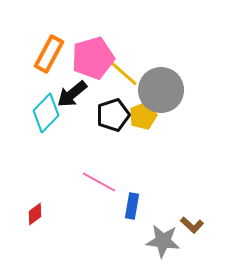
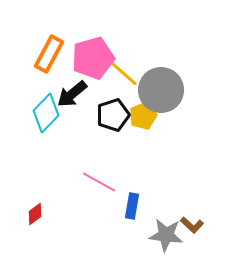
gray star: moved 3 px right, 6 px up
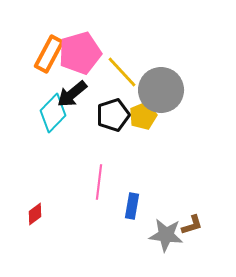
pink pentagon: moved 13 px left, 5 px up
yellow line: rotated 6 degrees clockwise
cyan diamond: moved 7 px right
pink line: rotated 68 degrees clockwise
brown L-shape: rotated 60 degrees counterclockwise
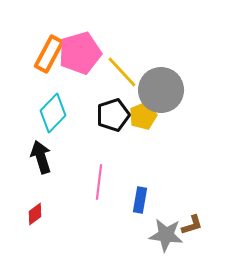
black arrow: moved 31 px left, 63 px down; rotated 112 degrees clockwise
blue rectangle: moved 8 px right, 6 px up
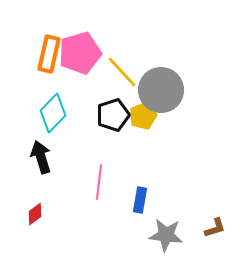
orange rectangle: rotated 15 degrees counterclockwise
brown L-shape: moved 23 px right, 3 px down
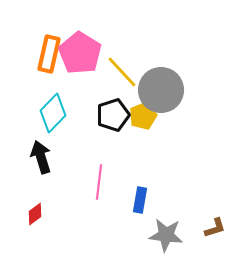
pink pentagon: rotated 24 degrees counterclockwise
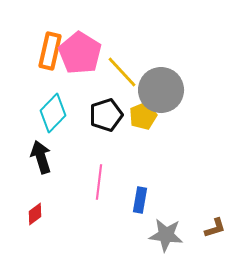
orange rectangle: moved 1 px right, 3 px up
black pentagon: moved 7 px left
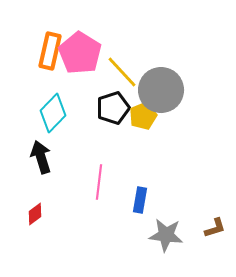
black pentagon: moved 7 px right, 7 px up
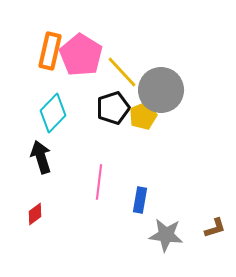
pink pentagon: moved 1 px right, 2 px down
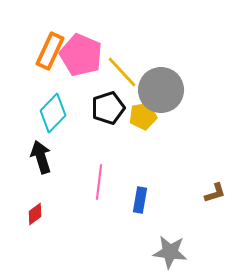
orange rectangle: rotated 12 degrees clockwise
pink pentagon: rotated 9 degrees counterclockwise
black pentagon: moved 5 px left
yellow pentagon: rotated 12 degrees clockwise
brown L-shape: moved 35 px up
gray star: moved 4 px right, 17 px down
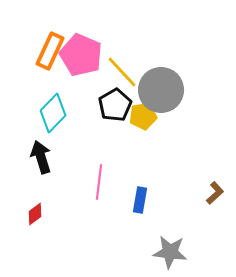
black pentagon: moved 7 px right, 3 px up; rotated 12 degrees counterclockwise
brown L-shape: rotated 25 degrees counterclockwise
